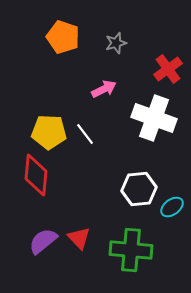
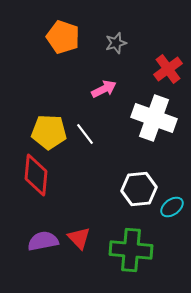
purple semicircle: rotated 28 degrees clockwise
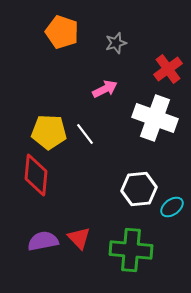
orange pentagon: moved 1 px left, 5 px up
pink arrow: moved 1 px right
white cross: moved 1 px right
